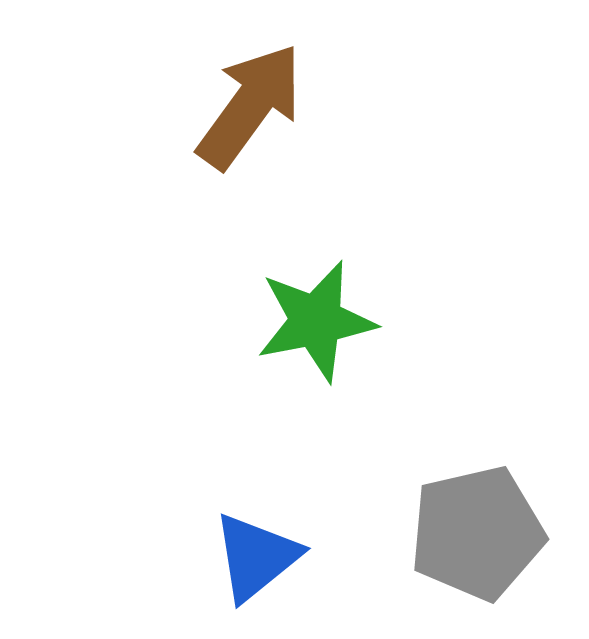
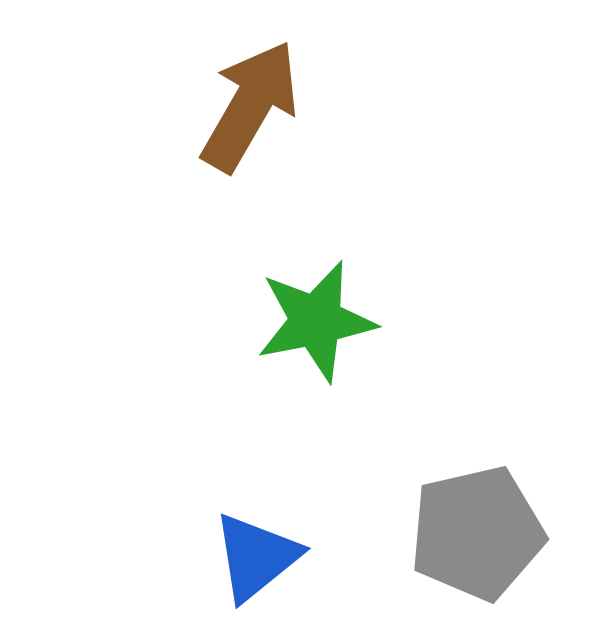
brown arrow: rotated 6 degrees counterclockwise
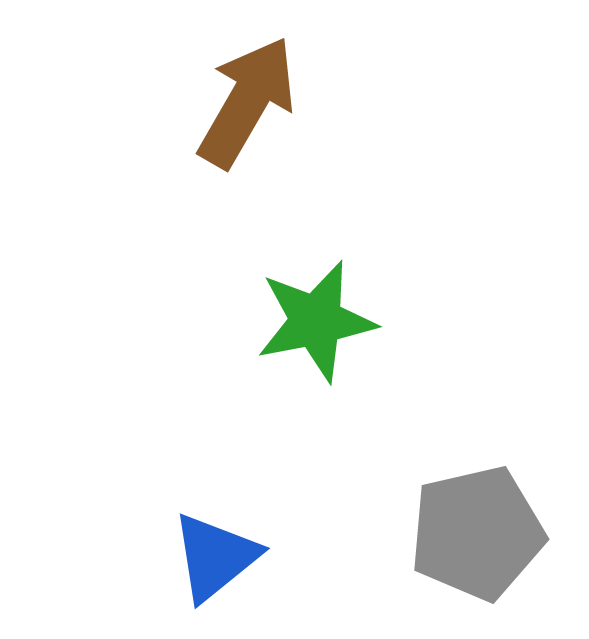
brown arrow: moved 3 px left, 4 px up
blue triangle: moved 41 px left
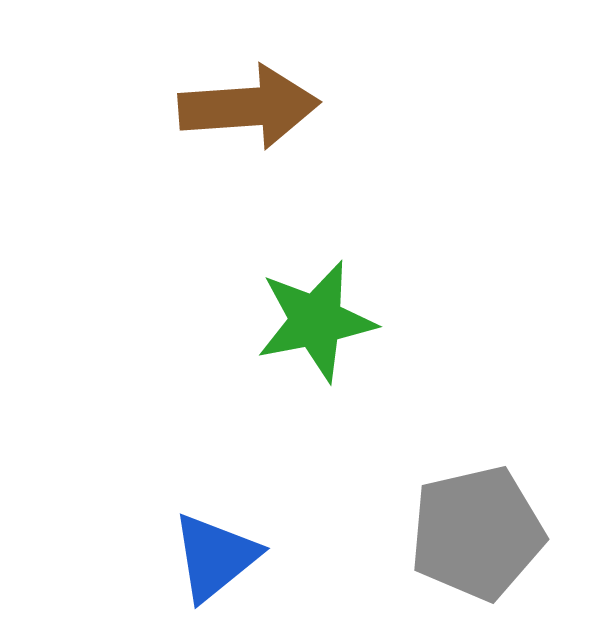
brown arrow: moved 2 px right, 5 px down; rotated 56 degrees clockwise
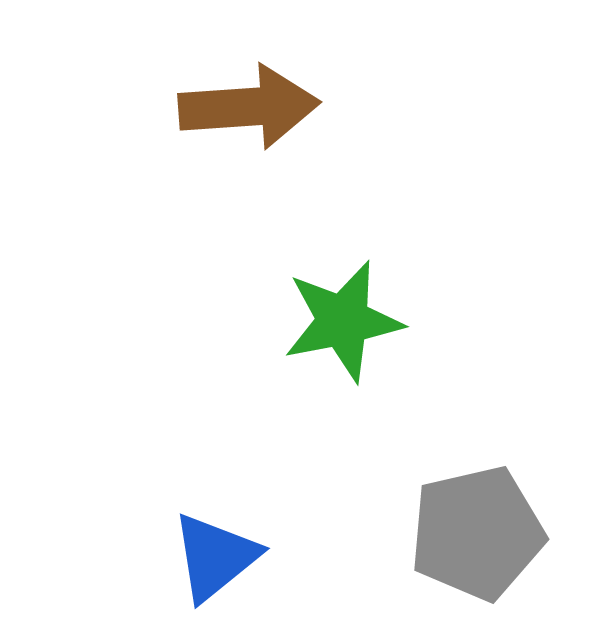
green star: moved 27 px right
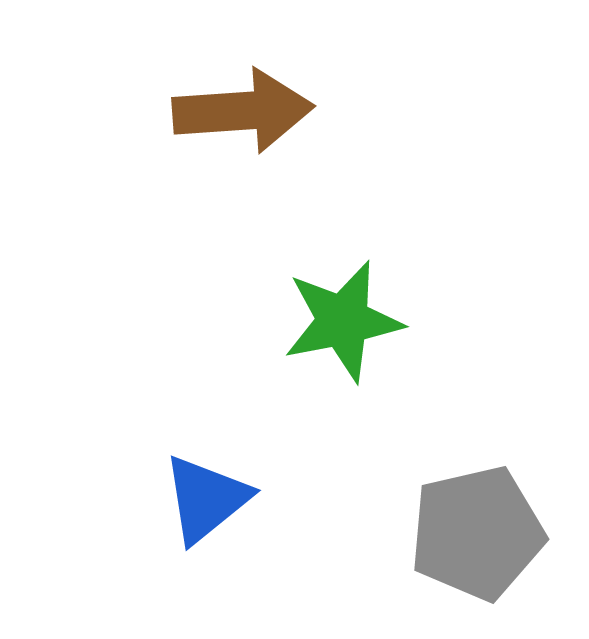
brown arrow: moved 6 px left, 4 px down
blue triangle: moved 9 px left, 58 px up
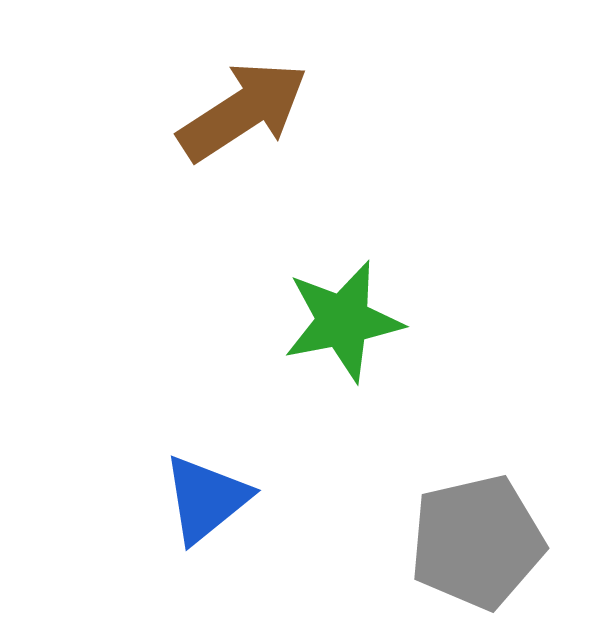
brown arrow: rotated 29 degrees counterclockwise
gray pentagon: moved 9 px down
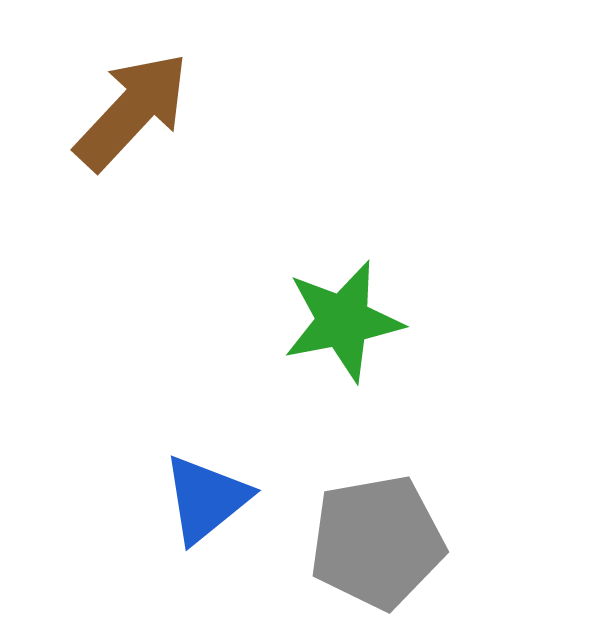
brown arrow: moved 111 px left; rotated 14 degrees counterclockwise
gray pentagon: moved 100 px left; rotated 3 degrees clockwise
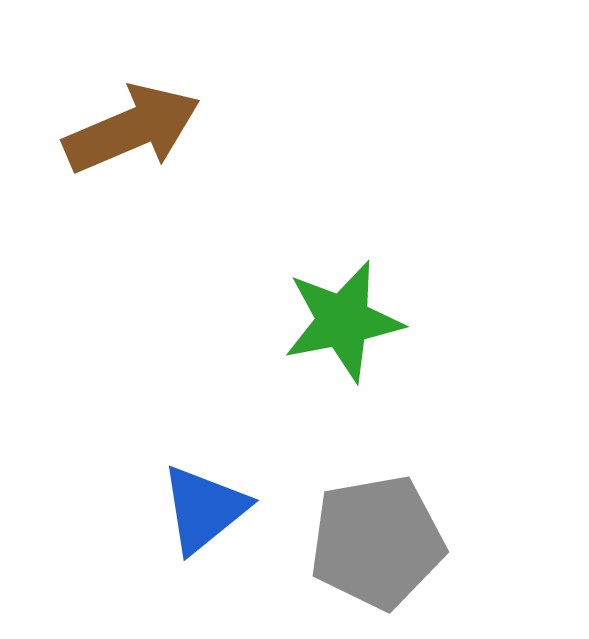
brown arrow: moved 18 px down; rotated 24 degrees clockwise
blue triangle: moved 2 px left, 10 px down
